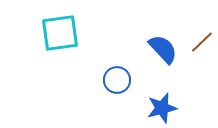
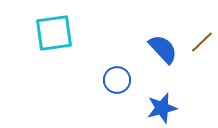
cyan square: moved 6 px left
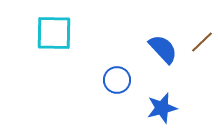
cyan square: rotated 9 degrees clockwise
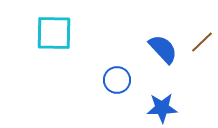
blue star: rotated 12 degrees clockwise
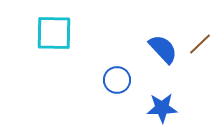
brown line: moved 2 px left, 2 px down
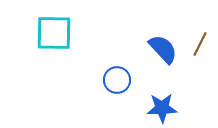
brown line: rotated 20 degrees counterclockwise
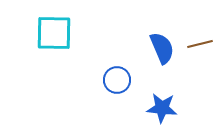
brown line: rotated 50 degrees clockwise
blue semicircle: moved 1 px left, 1 px up; rotated 20 degrees clockwise
blue star: rotated 8 degrees clockwise
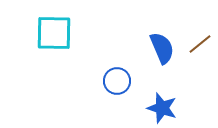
brown line: rotated 25 degrees counterclockwise
blue circle: moved 1 px down
blue star: rotated 12 degrees clockwise
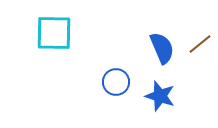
blue circle: moved 1 px left, 1 px down
blue star: moved 2 px left, 12 px up
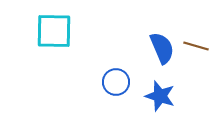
cyan square: moved 2 px up
brown line: moved 4 px left, 2 px down; rotated 55 degrees clockwise
